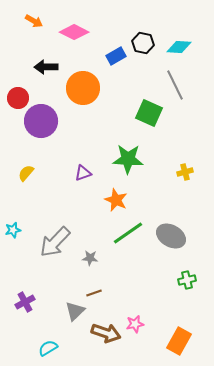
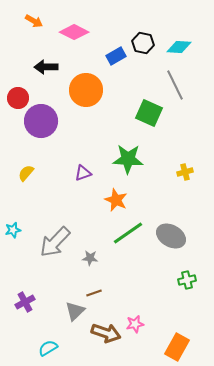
orange circle: moved 3 px right, 2 px down
orange rectangle: moved 2 px left, 6 px down
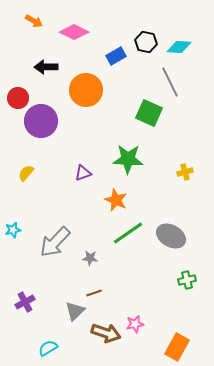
black hexagon: moved 3 px right, 1 px up
gray line: moved 5 px left, 3 px up
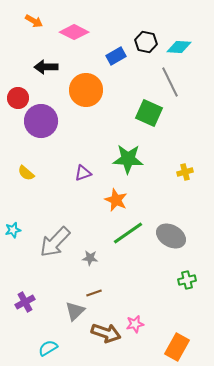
yellow semicircle: rotated 90 degrees counterclockwise
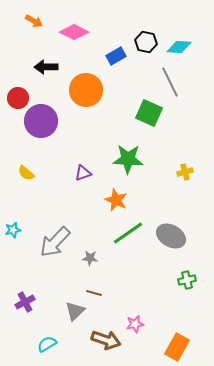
brown line: rotated 35 degrees clockwise
brown arrow: moved 7 px down
cyan semicircle: moved 1 px left, 4 px up
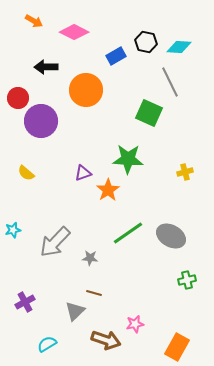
orange star: moved 8 px left, 10 px up; rotated 15 degrees clockwise
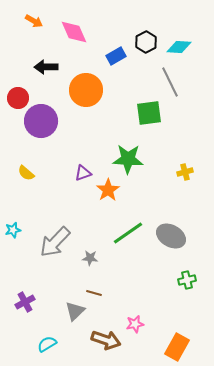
pink diamond: rotated 40 degrees clockwise
black hexagon: rotated 20 degrees clockwise
green square: rotated 32 degrees counterclockwise
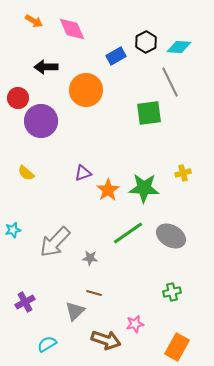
pink diamond: moved 2 px left, 3 px up
green star: moved 16 px right, 29 px down
yellow cross: moved 2 px left, 1 px down
green cross: moved 15 px left, 12 px down
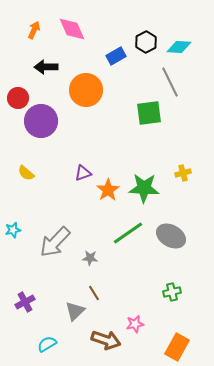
orange arrow: moved 9 px down; rotated 96 degrees counterclockwise
brown line: rotated 42 degrees clockwise
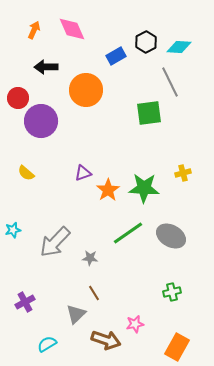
gray triangle: moved 1 px right, 3 px down
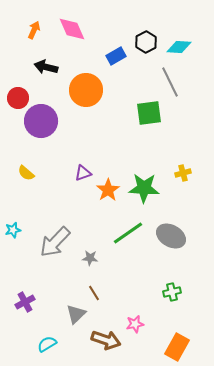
black arrow: rotated 15 degrees clockwise
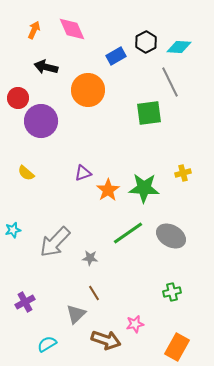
orange circle: moved 2 px right
